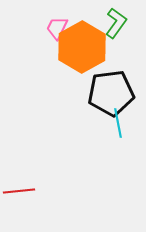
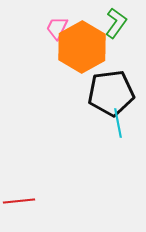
red line: moved 10 px down
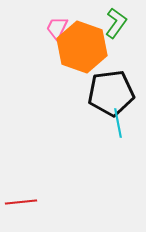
orange hexagon: rotated 12 degrees counterclockwise
red line: moved 2 px right, 1 px down
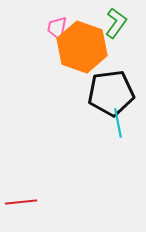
pink trapezoid: rotated 15 degrees counterclockwise
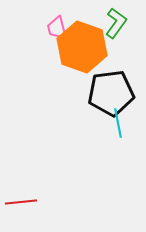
pink trapezoid: rotated 25 degrees counterclockwise
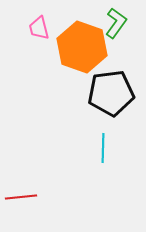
pink trapezoid: moved 18 px left
cyan line: moved 15 px left, 25 px down; rotated 12 degrees clockwise
red line: moved 5 px up
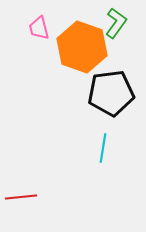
cyan line: rotated 8 degrees clockwise
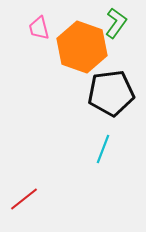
cyan line: moved 1 px down; rotated 12 degrees clockwise
red line: moved 3 px right, 2 px down; rotated 32 degrees counterclockwise
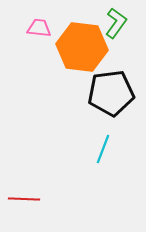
pink trapezoid: rotated 110 degrees clockwise
orange hexagon: rotated 12 degrees counterclockwise
red line: rotated 40 degrees clockwise
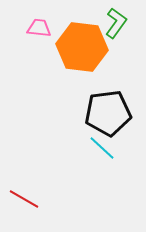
black pentagon: moved 3 px left, 20 px down
cyan line: moved 1 px left, 1 px up; rotated 68 degrees counterclockwise
red line: rotated 28 degrees clockwise
